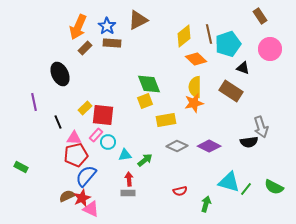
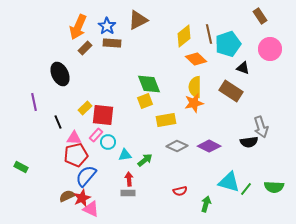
green semicircle at (274, 187): rotated 24 degrees counterclockwise
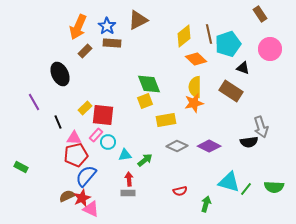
brown rectangle at (260, 16): moved 2 px up
brown rectangle at (85, 48): moved 3 px down
purple line at (34, 102): rotated 18 degrees counterclockwise
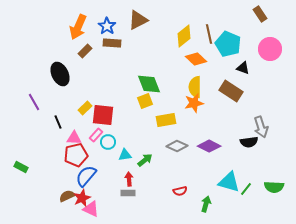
cyan pentagon at (228, 44): rotated 30 degrees counterclockwise
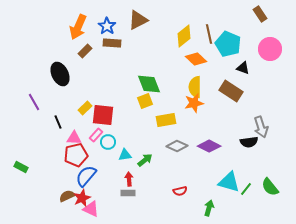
green semicircle at (274, 187): moved 4 px left; rotated 48 degrees clockwise
green arrow at (206, 204): moved 3 px right, 4 px down
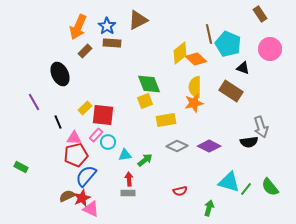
yellow diamond at (184, 36): moved 4 px left, 17 px down
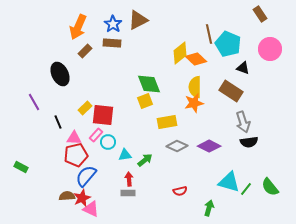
blue star at (107, 26): moved 6 px right, 2 px up
yellow rectangle at (166, 120): moved 1 px right, 2 px down
gray arrow at (261, 127): moved 18 px left, 5 px up
brown semicircle at (67, 196): rotated 21 degrees clockwise
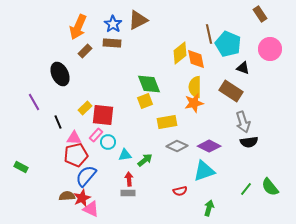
orange diamond at (196, 59): rotated 35 degrees clockwise
cyan triangle at (229, 182): moved 25 px left, 11 px up; rotated 35 degrees counterclockwise
